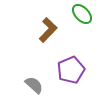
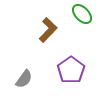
purple pentagon: rotated 12 degrees counterclockwise
gray semicircle: moved 10 px left, 6 px up; rotated 84 degrees clockwise
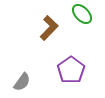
brown L-shape: moved 1 px right, 2 px up
gray semicircle: moved 2 px left, 3 px down
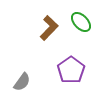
green ellipse: moved 1 px left, 8 px down
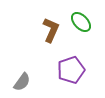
brown L-shape: moved 2 px right, 2 px down; rotated 20 degrees counterclockwise
purple pentagon: rotated 16 degrees clockwise
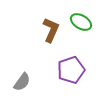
green ellipse: rotated 15 degrees counterclockwise
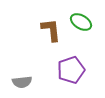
brown L-shape: rotated 30 degrees counterclockwise
gray semicircle: rotated 48 degrees clockwise
